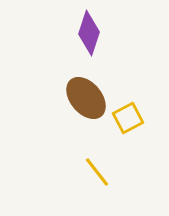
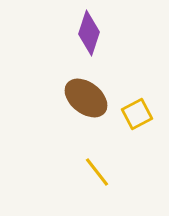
brown ellipse: rotated 12 degrees counterclockwise
yellow square: moved 9 px right, 4 px up
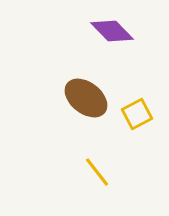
purple diamond: moved 23 px right, 2 px up; rotated 63 degrees counterclockwise
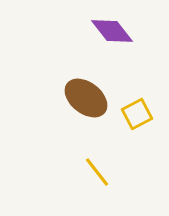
purple diamond: rotated 6 degrees clockwise
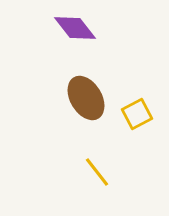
purple diamond: moved 37 px left, 3 px up
brown ellipse: rotated 21 degrees clockwise
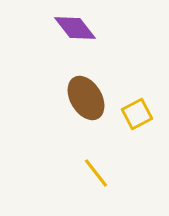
yellow line: moved 1 px left, 1 px down
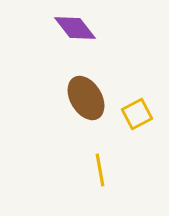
yellow line: moved 4 px right, 3 px up; rotated 28 degrees clockwise
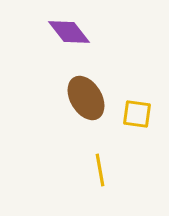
purple diamond: moved 6 px left, 4 px down
yellow square: rotated 36 degrees clockwise
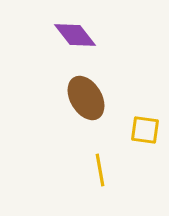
purple diamond: moved 6 px right, 3 px down
yellow square: moved 8 px right, 16 px down
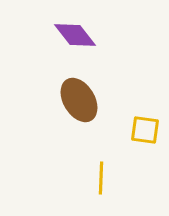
brown ellipse: moved 7 px left, 2 px down
yellow line: moved 1 px right, 8 px down; rotated 12 degrees clockwise
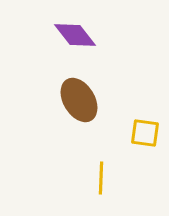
yellow square: moved 3 px down
